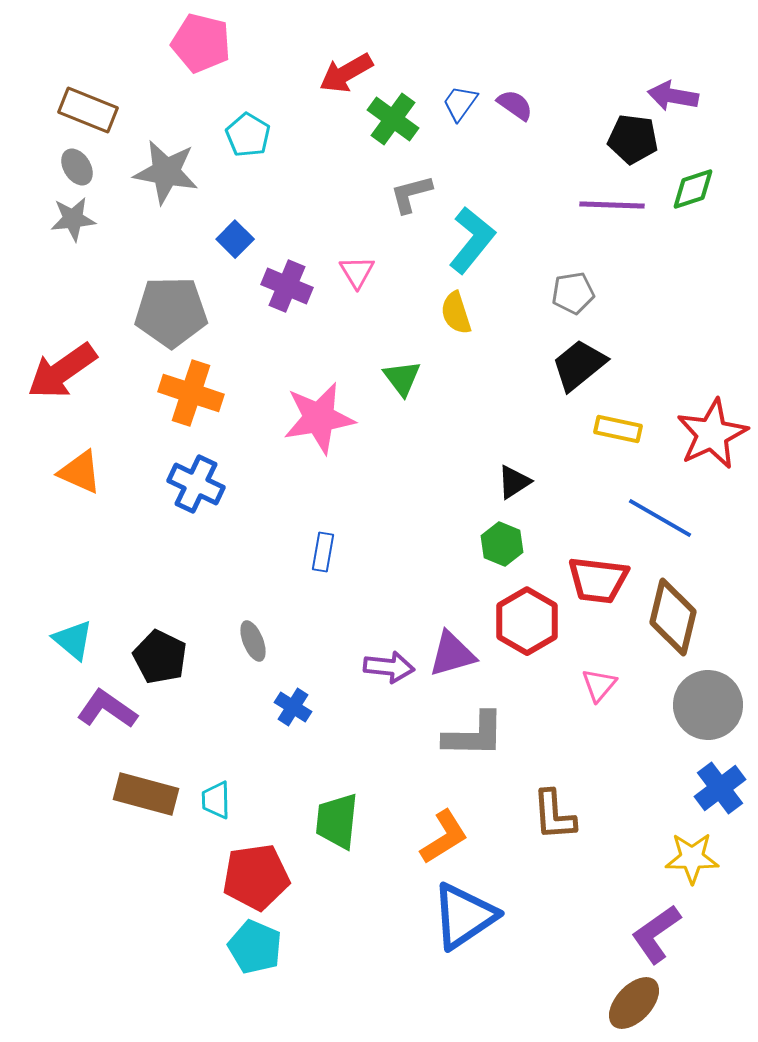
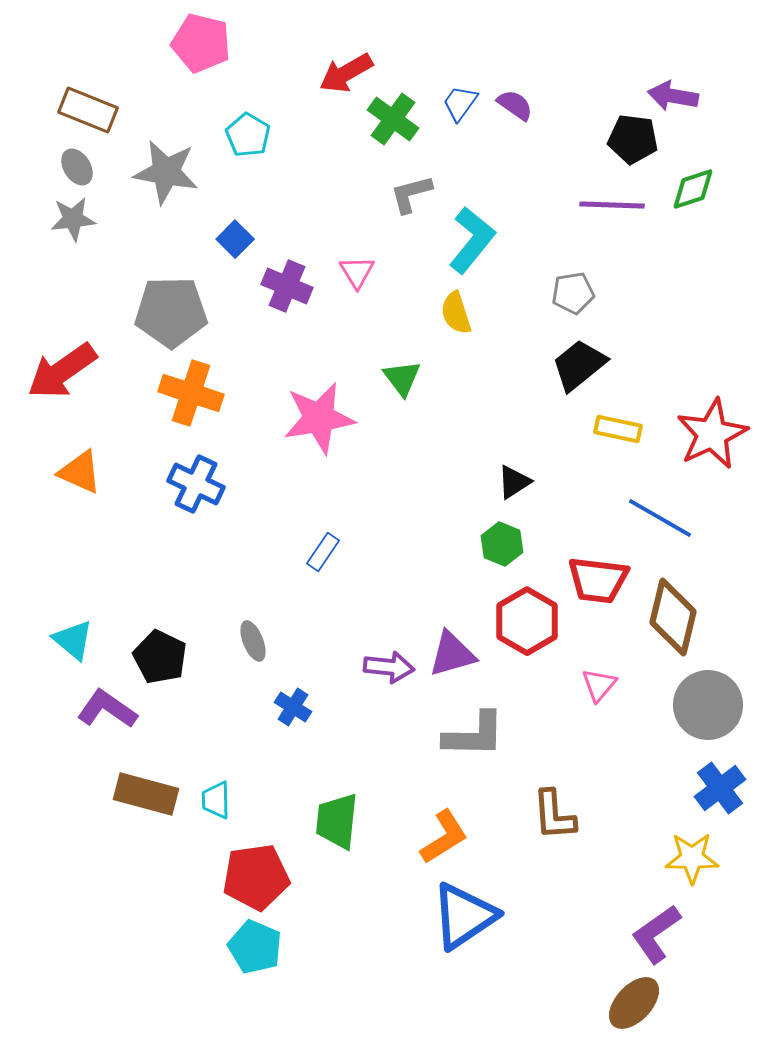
blue rectangle at (323, 552): rotated 24 degrees clockwise
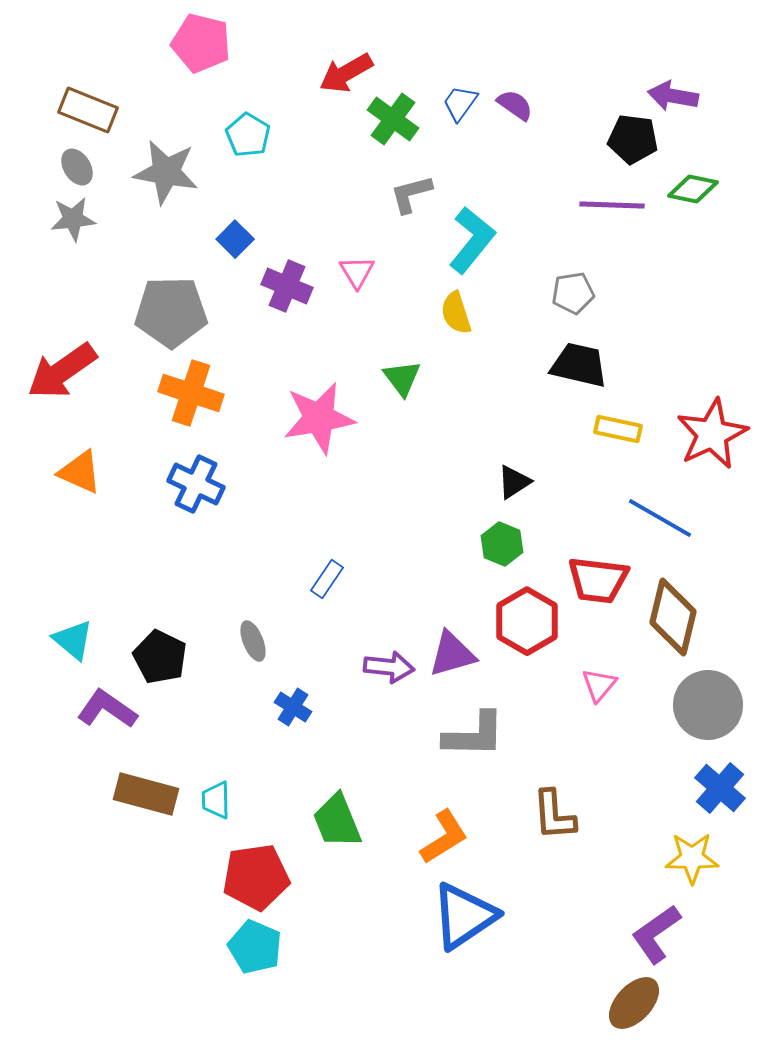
green diamond at (693, 189): rotated 30 degrees clockwise
black trapezoid at (579, 365): rotated 52 degrees clockwise
blue rectangle at (323, 552): moved 4 px right, 27 px down
blue cross at (720, 788): rotated 12 degrees counterclockwise
green trapezoid at (337, 821): rotated 28 degrees counterclockwise
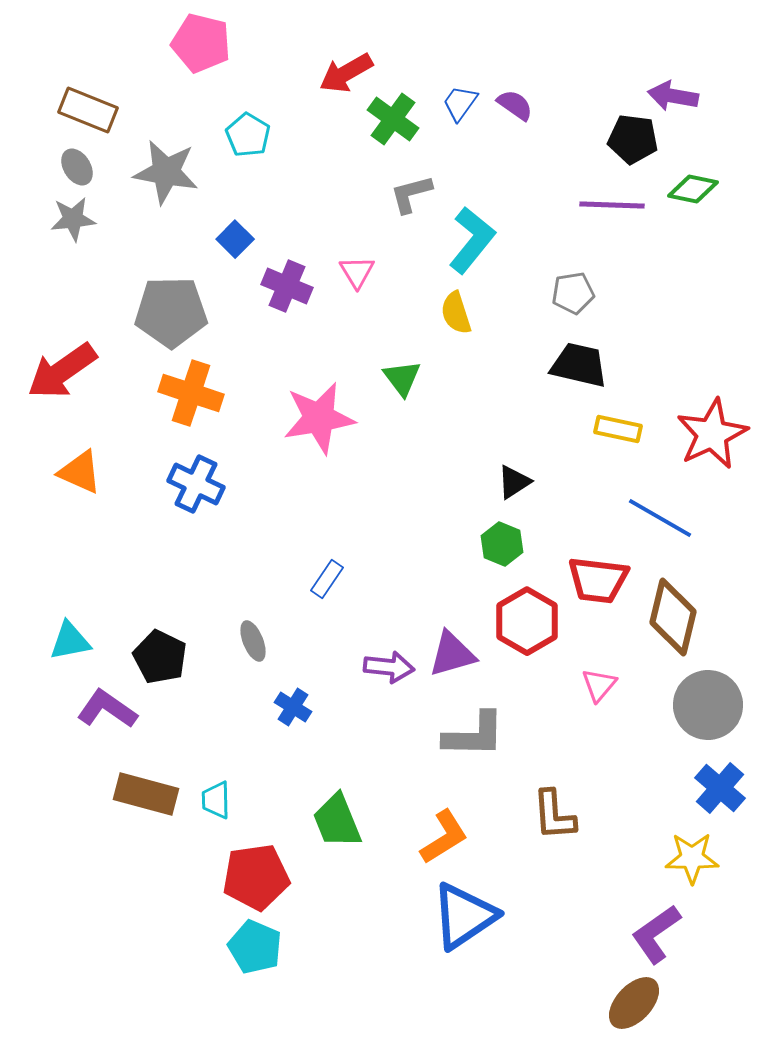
cyan triangle at (73, 640): moved 3 px left, 1 px down; rotated 51 degrees counterclockwise
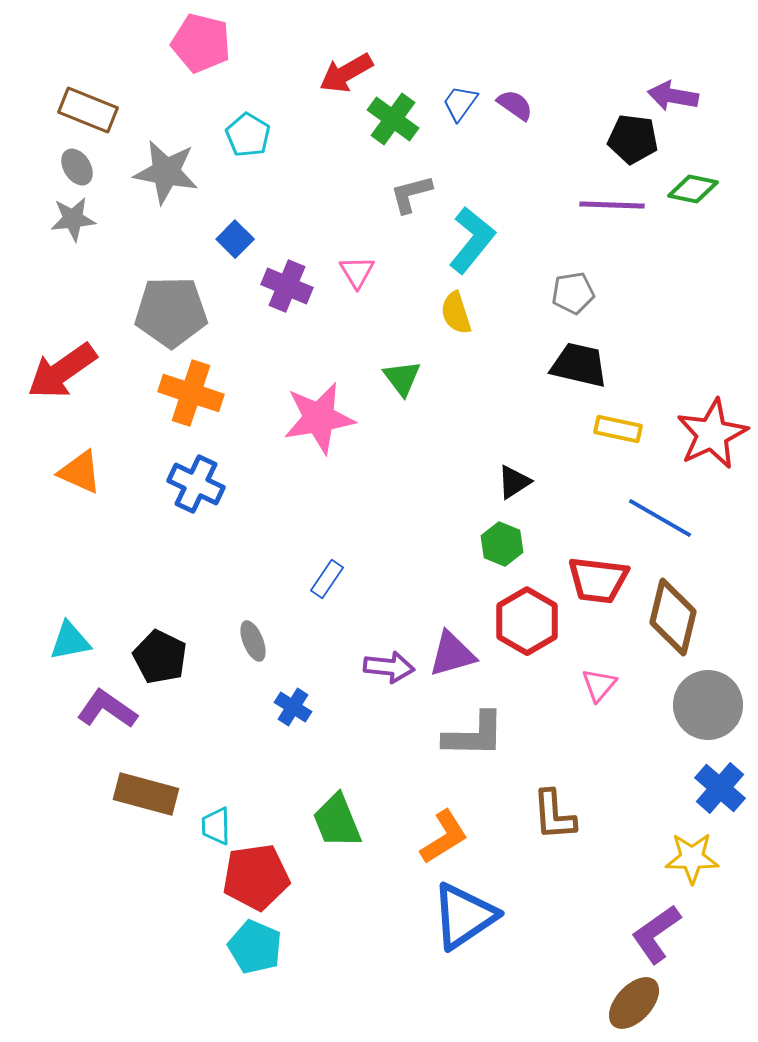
cyan trapezoid at (216, 800): moved 26 px down
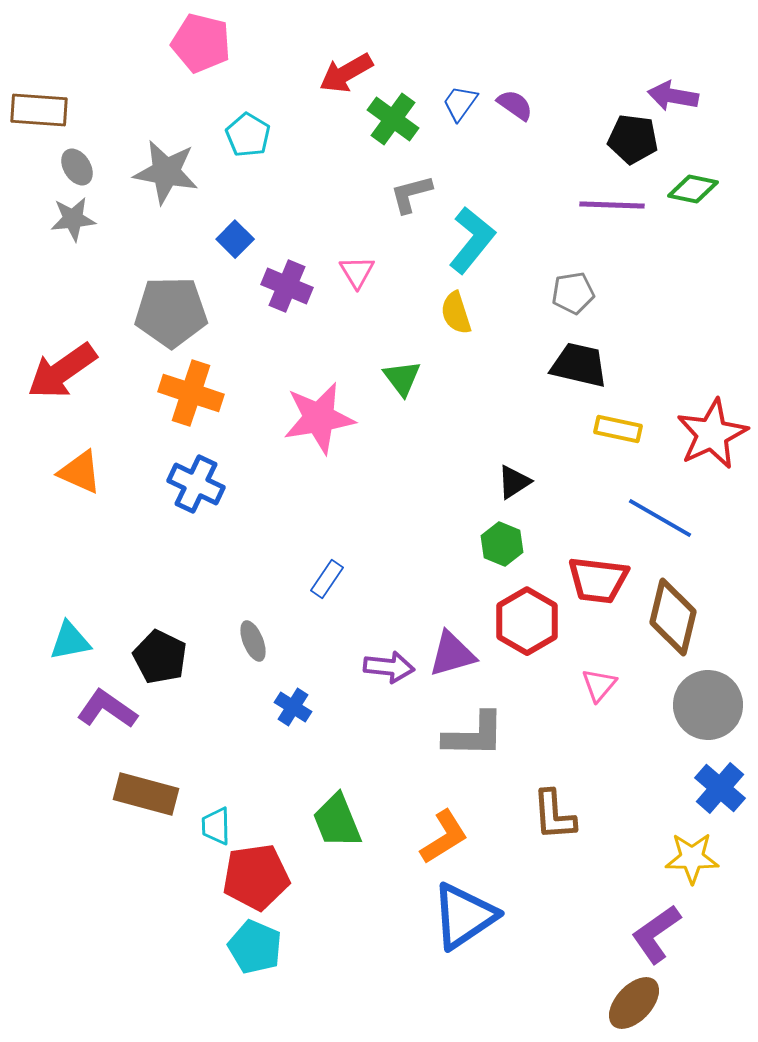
brown rectangle at (88, 110): moved 49 px left; rotated 18 degrees counterclockwise
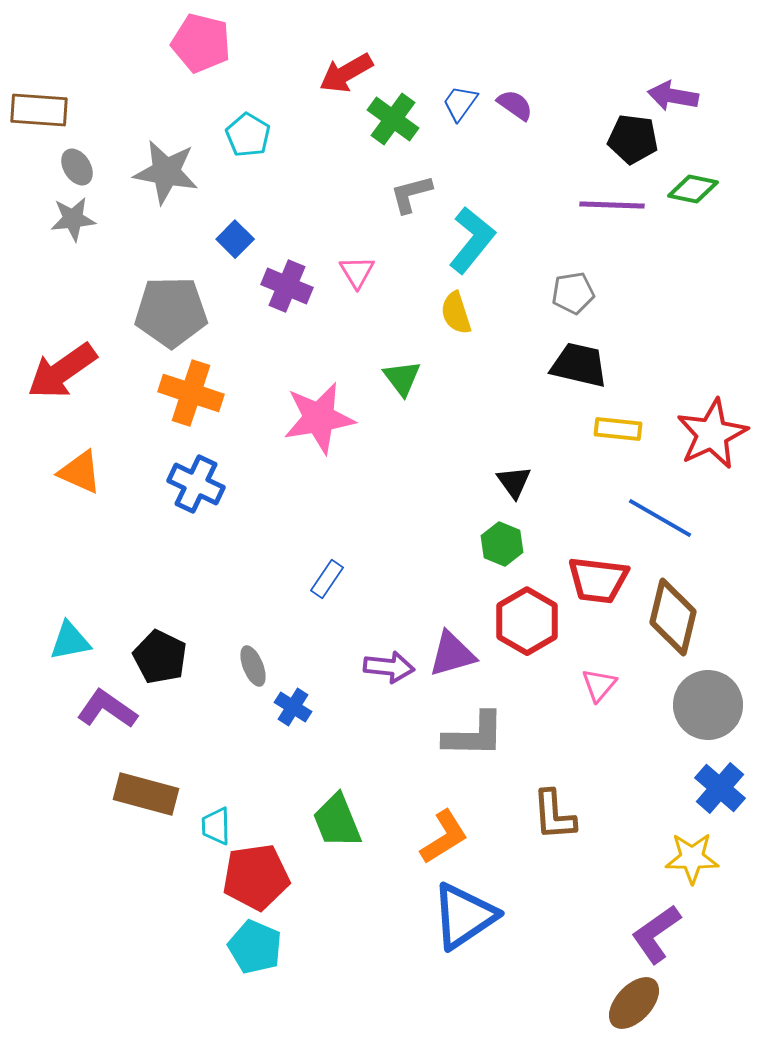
yellow rectangle at (618, 429): rotated 6 degrees counterclockwise
black triangle at (514, 482): rotated 33 degrees counterclockwise
gray ellipse at (253, 641): moved 25 px down
